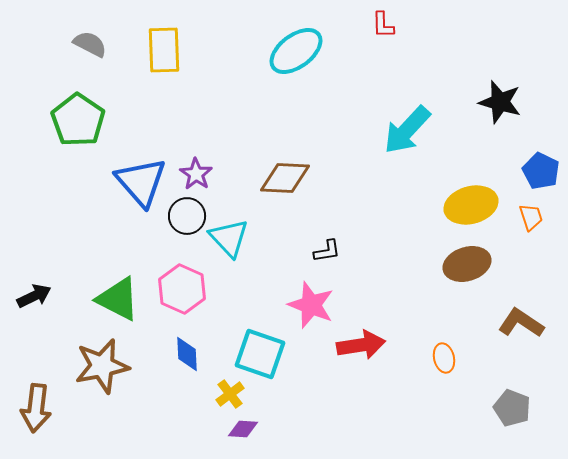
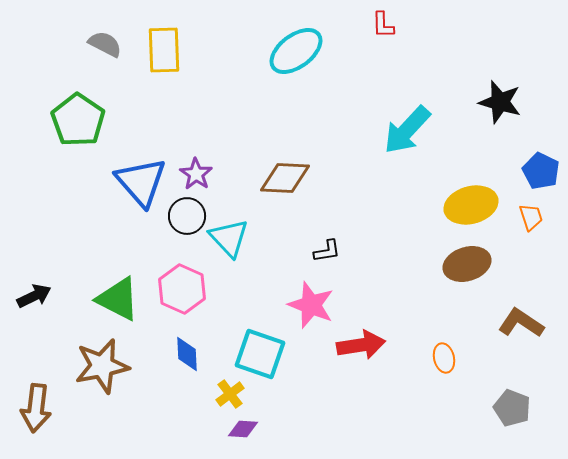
gray semicircle: moved 15 px right
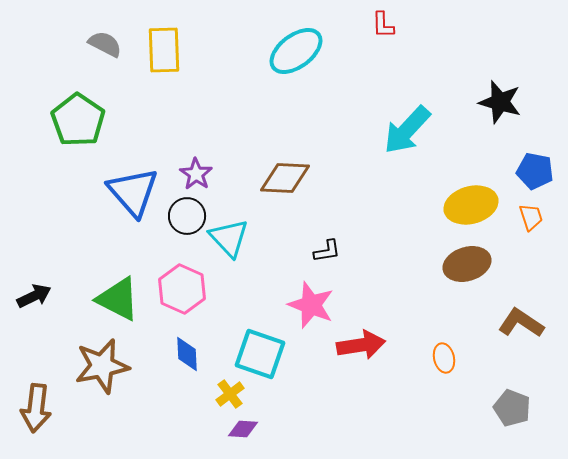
blue pentagon: moved 6 px left; rotated 15 degrees counterclockwise
blue triangle: moved 8 px left, 10 px down
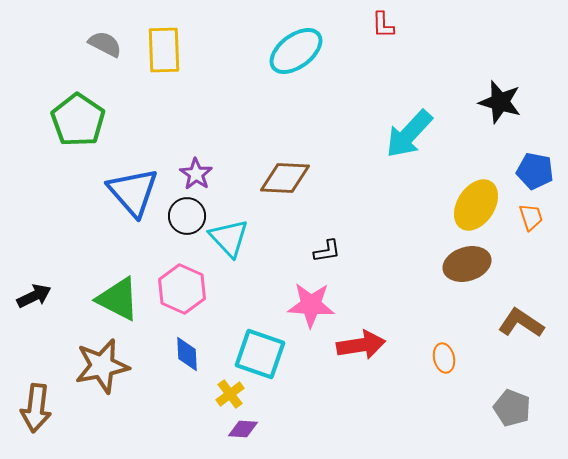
cyan arrow: moved 2 px right, 4 px down
yellow ellipse: moved 5 px right; rotated 42 degrees counterclockwise
pink star: rotated 18 degrees counterclockwise
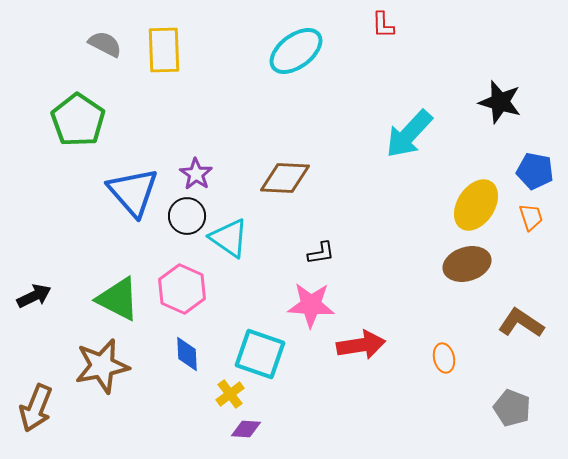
cyan triangle: rotated 12 degrees counterclockwise
black L-shape: moved 6 px left, 2 px down
brown arrow: rotated 15 degrees clockwise
purple diamond: moved 3 px right
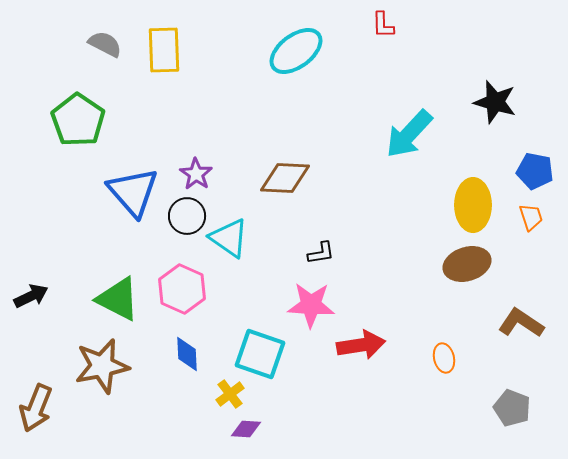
black star: moved 5 px left
yellow ellipse: moved 3 px left; rotated 33 degrees counterclockwise
black arrow: moved 3 px left
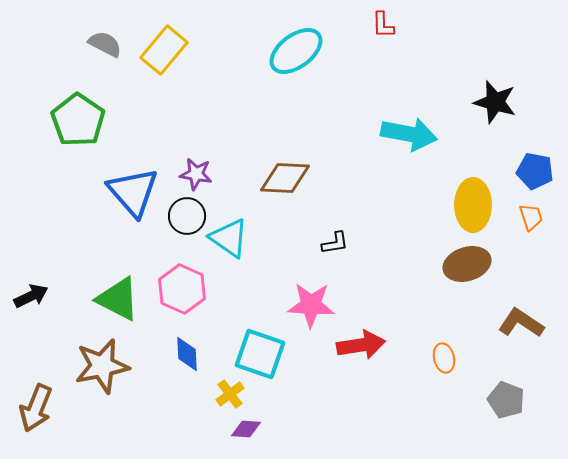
yellow rectangle: rotated 42 degrees clockwise
cyan arrow: rotated 122 degrees counterclockwise
purple star: rotated 24 degrees counterclockwise
black L-shape: moved 14 px right, 10 px up
gray pentagon: moved 6 px left, 8 px up
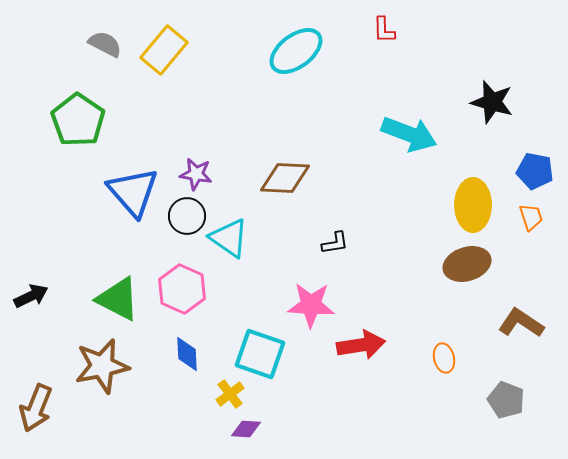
red L-shape: moved 1 px right, 5 px down
black star: moved 3 px left
cyan arrow: rotated 10 degrees clockwise
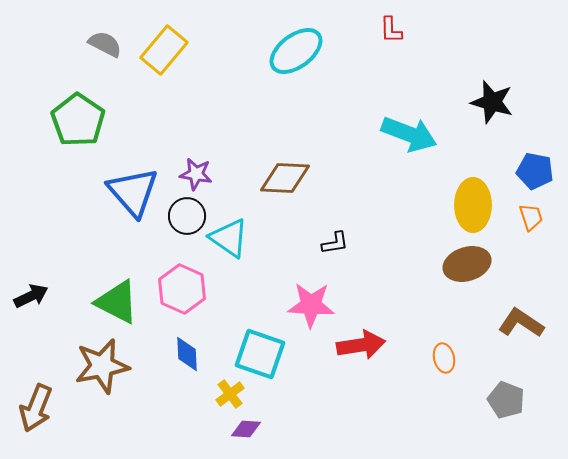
red L-shape: moved 7 px right
green triangle: moved 1 px left, 3 px down
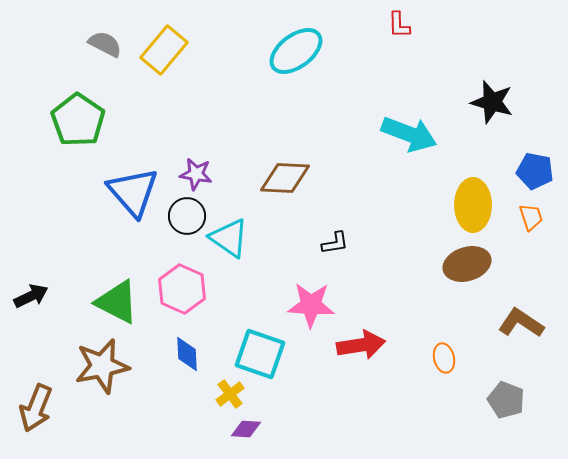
red L-shape: moved 8 px right, 5 px up
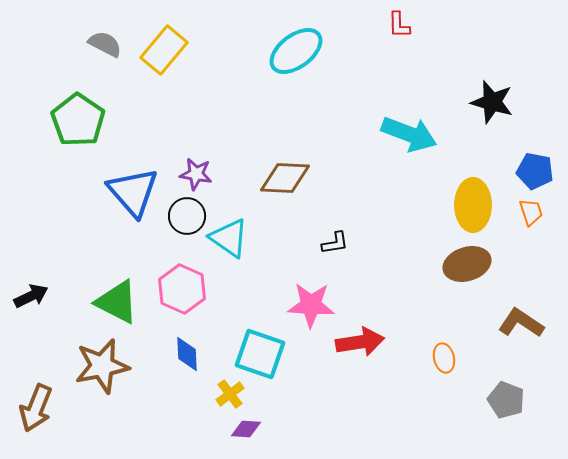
orange trapezoid: moved 5 px up
red arrow: moved 1 px left, 3 px up
